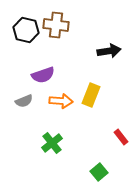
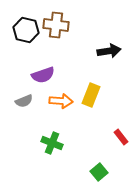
green cross: rotated 30 degrees counterclockwise
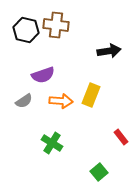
gray semicircle: rotated 12 degrees counterclockwise
green cross: rotated 10 degrees clockwise
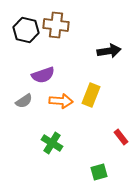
green square: rotated 24 degrees clockwise
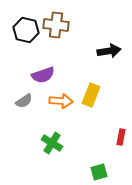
red rectangle: rotated 49 degrees clockwise
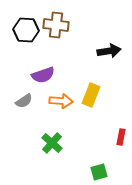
black hexagon: rotated 10 degrees counterclockwise
green cross: rotated 10 degrees clockwise
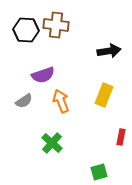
yellow rectangle: moved 13 px right
orange arrow: rotated 115 degrees counterclockwise
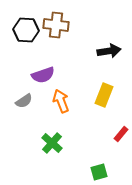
red rectangle: moved 3 px up; rotated 28 degrees clockwise
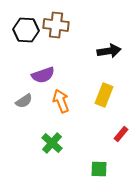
green square: moved 3 px up; rotated 18 degrees clockwise
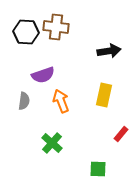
brown cross: moved 2 px down
black hexagon: moved 2 px down
yellow rectangle: rotated 10 degrees counterclockwise
gray semicircle: rotated 48 degrees counterclockwise
green square: moved 1 px left
